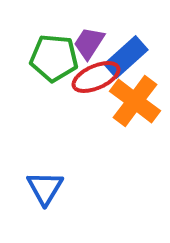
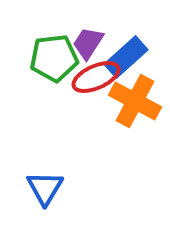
purple trapezoid: moved 1 px left
green pentagon: rotated 12 degrees counterclockwise
orange cross: rotated 9 degrees counterclockwise
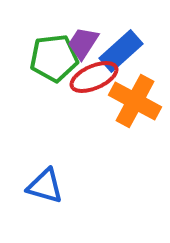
purple trapezoid: moved 5 px left
blue rectangle: moved 5 px left, 6 px up
red ellipse: moved 2 px left
blue triangle: moved 2 px up; rotated 45 degrees counterclockwise
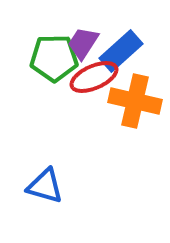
green pentagon: rotated 6 degrees clockwise
orange cross: rotated 15 degrees counterclockwise
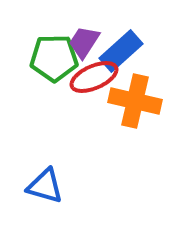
purple trapezoid: moved 1 px right, 1 px up
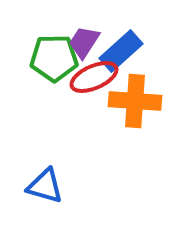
orange cross: rotated 9 degrees counterclockwise
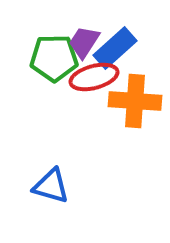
blue rectangle: moved 6 px left, 3 px up
red ellipse: rotated 9 degrees clockwise
blue triangle: moved 6 px right
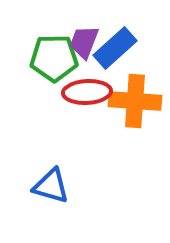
purple trapezoid: rotated 12 degrees counterclockwise
red ellipse: moved 7 px left, 15 px down; rotated 12 degrees clockwise
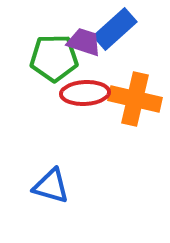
purple trapezoid: rotated 87 degrees clockwise
blue rectangle: moved 19 px up
red ellipse: moved 2 px left, 1 px down
orange cross: moved 2 px up; rotated 9 degrees clockwise
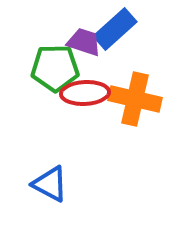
green pentagon: moved 1 px right, 10 px down
blue triangle: moved 1 px left, 2 px up; rotated 12 degrees clockwise
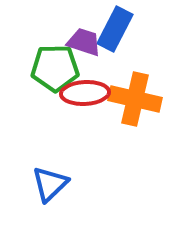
blue rectangle: rotated 21 degrees counterclockwise
blue triangle: rotated 48 degrees clockwise
